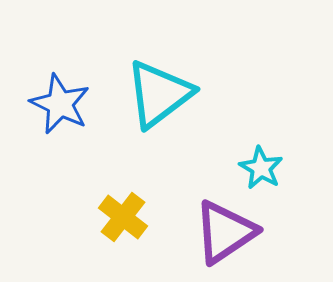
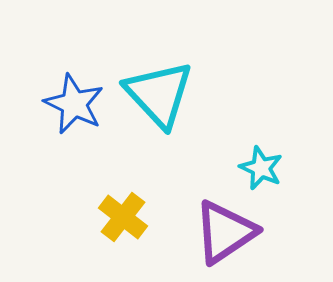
cyan triangle: rotated 36 degrees counterclockwise
blue star: moved 14 px right
cyan star: rotated 6 degrees counterclockwise
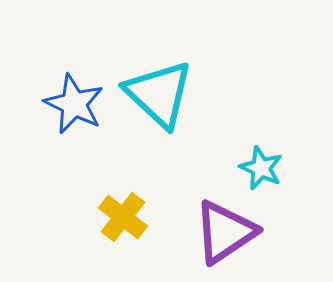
cyan triangle: rotated 4 degrees counterclockwise
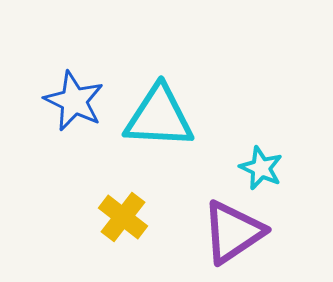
cyan triangle: moved 23 px down; rotated 40 degrees counterclockwise
blue star: moved 3 px up
purple triangle: moved 8 px right
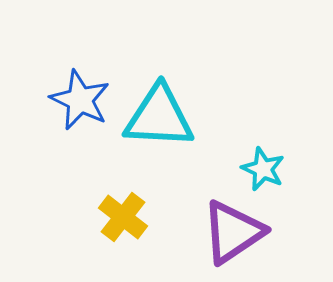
blue star: moved 6 px right, 1 px up
cyan star: moved 2 px right, 1 px down
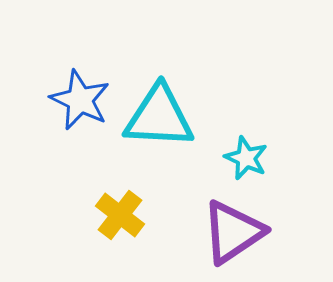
cyan star: moved 17 px left, 11 px up
yellow cross: moved 3 px left, 2 px up
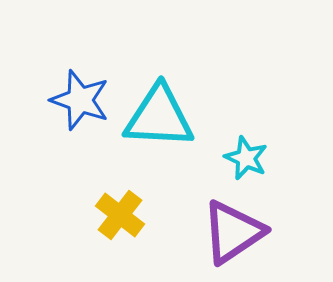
blue star: rotated 6 degrees counterclockwise
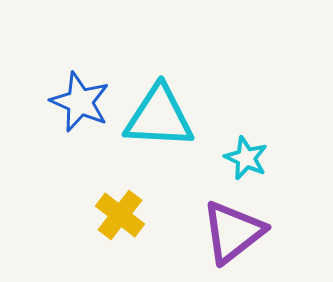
blue star: moved 2 px down; rotated 4 degrees clockwise
purple triangle: rotated 4 degrees counterclockwise
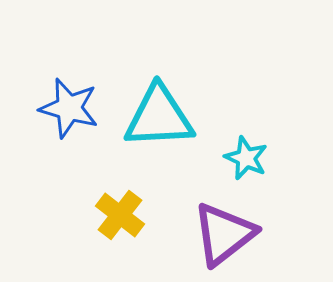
blue star: moved 11 px left, 6 px down; rotated 8 degrees counterclockwise
cyan triangle: rotated 6 degrees counterclockwise
purple triangle: moved 9 px left, 2 px down
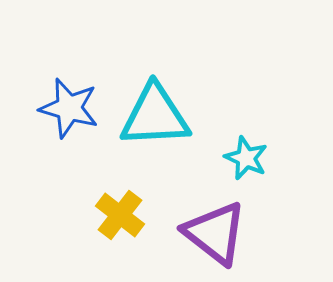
cyan triangle: moved 4 px left, 1 px up
purple triangle: moved 9 px left, 1 px up; rotated 44 degrees counterclockwise
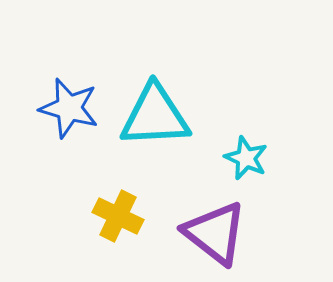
yellow cross: moved 2 px left, 1 px down; rotated 12 degrees counterclockwise
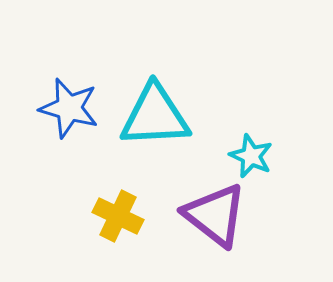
cyan star: moved 5 px right, 2 px up
purple triangle: moved 18 px up
